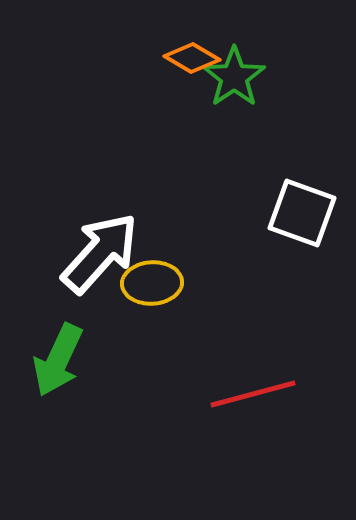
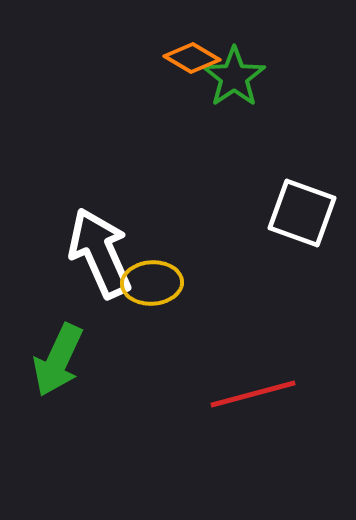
white arrow: rotated 66 degrees counterclockwise
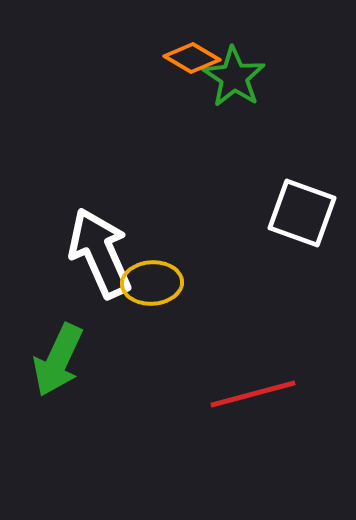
green star: rotated 4 degrees counterclockwise
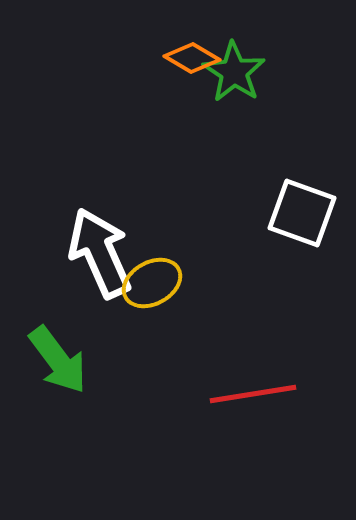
green star: moved 5 px up
yellow ellipse: rotated 26 degrees counterclockwise
green arrow: rotated 62 degrees counterclockwise
red line: rotated 6 degrees clockwise
